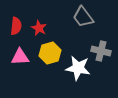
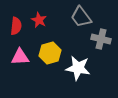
gray trapezoid: moved 2 px left
red star: moved 8 px up
gray cross: moved 12 px up
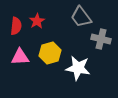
red star: moved 2 px left, 1 px down; rotated 14 degrees clockwise
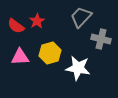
gray trapezoid: rotated 80 degrees clockwise
red semicircle: rotated 120 degrees clockwise
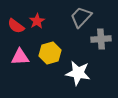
gray cross: rotated 18 degrees counterclockwise
white star: moved 5 px down
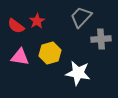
pink triangle: rotated 12 degrees clockwise
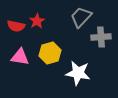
red semicircle: rotated 24 degrees counterclockwise
gray cross: moved 2 px up
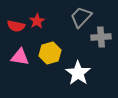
white star: rotated 25 degrees clockwise
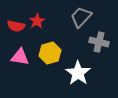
gray cross: moved 2 px left, 5 px down; rotated 18 degrees clockwise
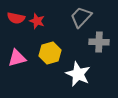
red star: rotated 21 degrees counterclockwise
red semicircle: moved 8 px up
gray cross: rotated 12 degrees counterclockwise
pink triangle: moved 3 px left, 1 px down; rotated 24 degrees counterclockwise
white star: moved 1 px down; rotated 10 degrees counterclockwise
